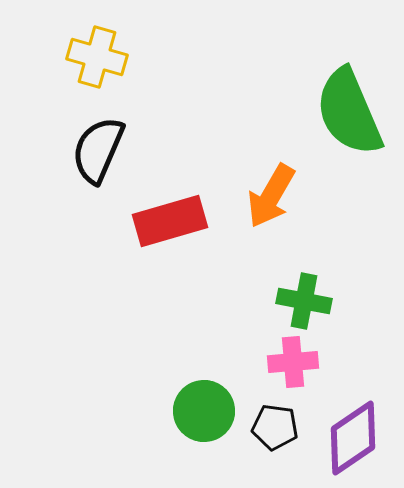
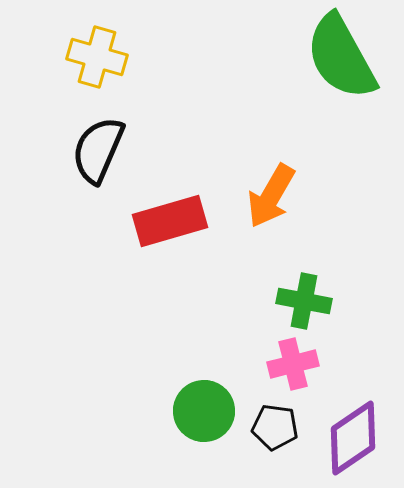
green semicircle: moved 8 px left, 55 px up; rotated 6 degrees counterclockwise
pink cross: moved 2 px down; rotated 9 degrees counterclockwise
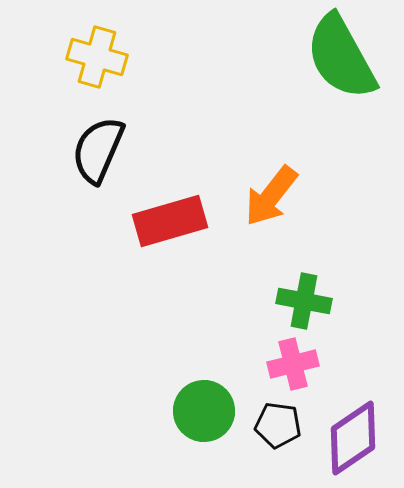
orange arrow: rotated 8 degrees clockwise
black pentagon: moved 3 px right, 2 px up
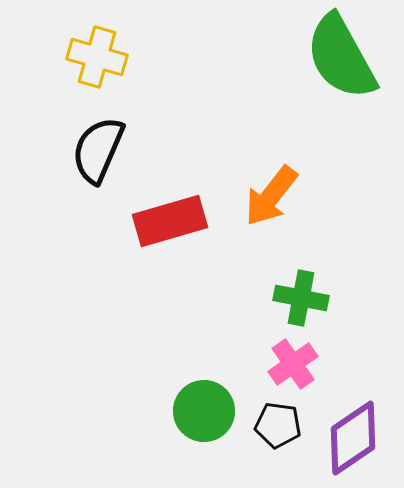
green cross: moved 3 px left, 3 px up
pink cross: rotated 21 degrees counterclockwise
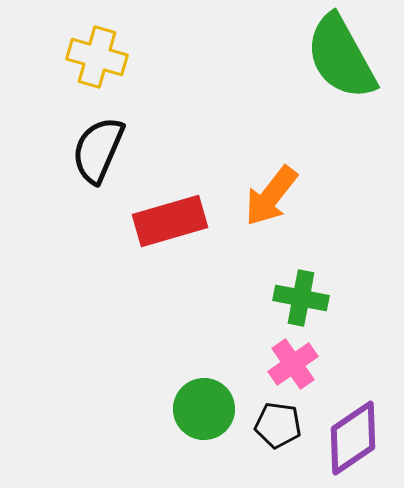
green circle: moved 2 px up
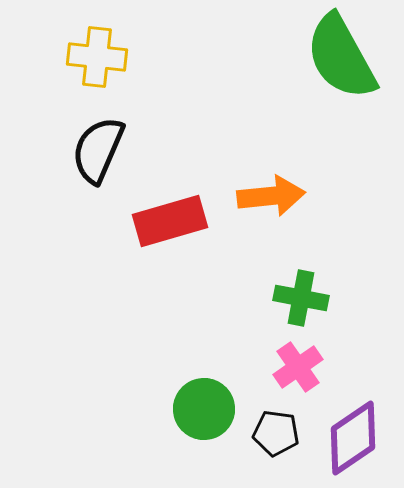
yellow cross: rotated 10 degrees counterclockwise
orange arrow: rotated 134 degrees counterclockwise
pink cross: moved 5 px right, 3 px down
black pentagon: moved 2 px left, 8 px down
